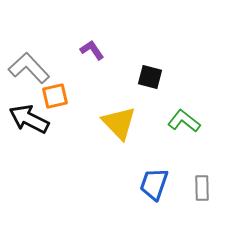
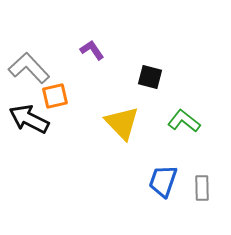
yellow triangle: moved 3 px right
blue trapezoid: moved 9 px right, 3 px up
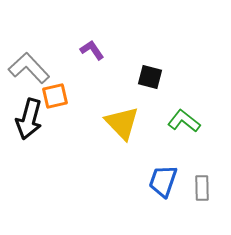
black arrow: rotated 102 degrees counterclockwise
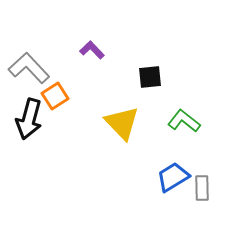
purple L-shape: rotated 10 degrees counterclockwise
black square: rotated 20 degrees counterclockwise
orange square: rotated 20 degrees counterclockwise
blue trapezoid: moved 10 px right, 4 px up; rotated 40 degrees clockwise
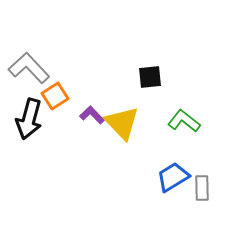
purple L-shape: moved 65 px down
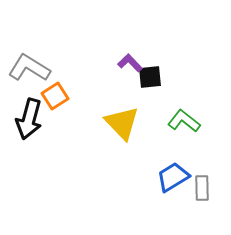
gray L-shape: rotated 15 degrees counterclockwise
purple L-shape: moved 38 px right, 52 px up
